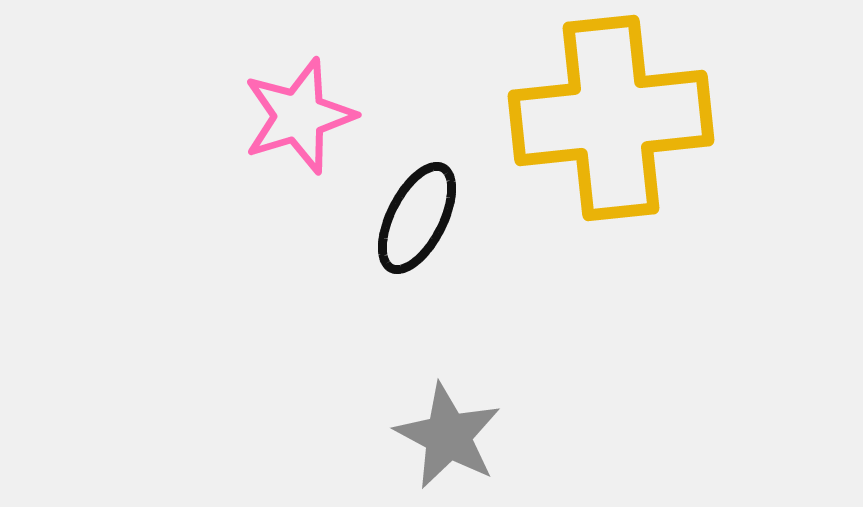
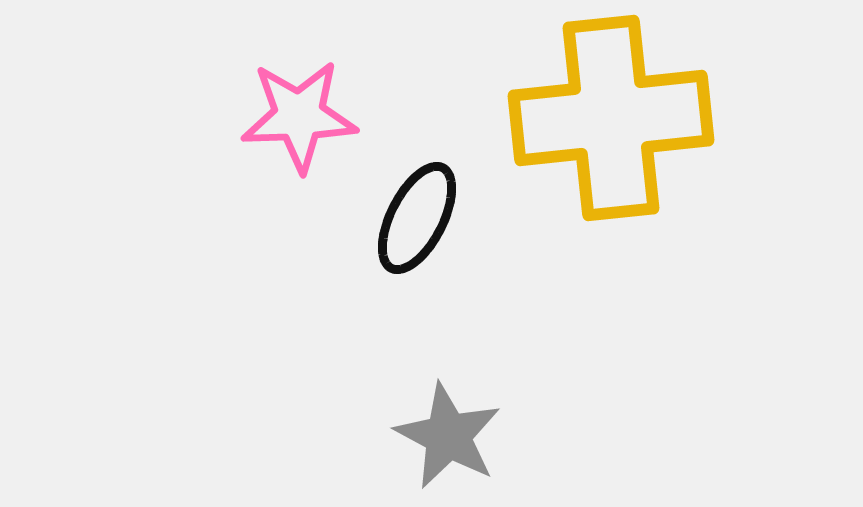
pink star: rotated 15 degrees clockwise
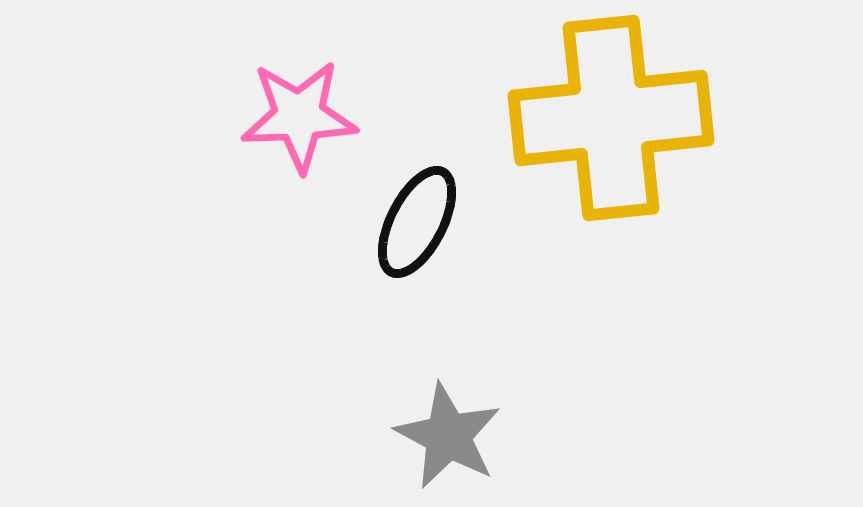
black ellipse: moved 4 px down
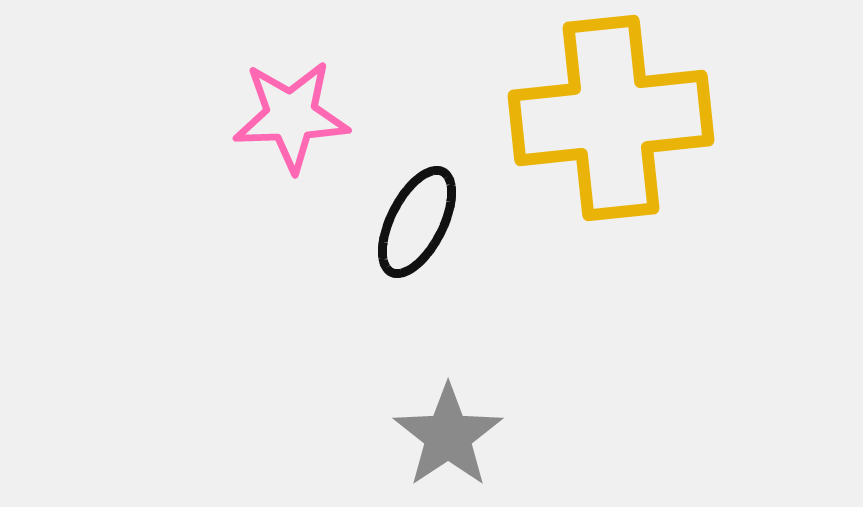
pink star: moved 8 px left
gray star: rotated 10 degrees clockwise
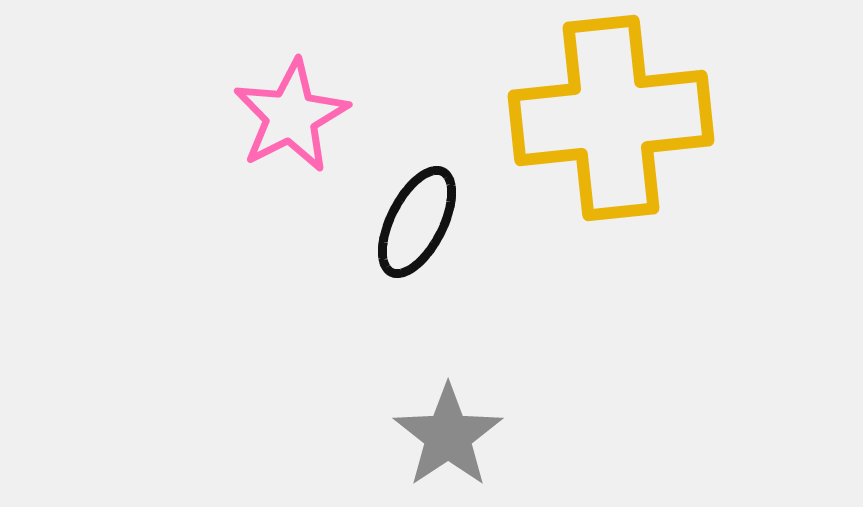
pink star: rotated 25 degrees counterclockwise
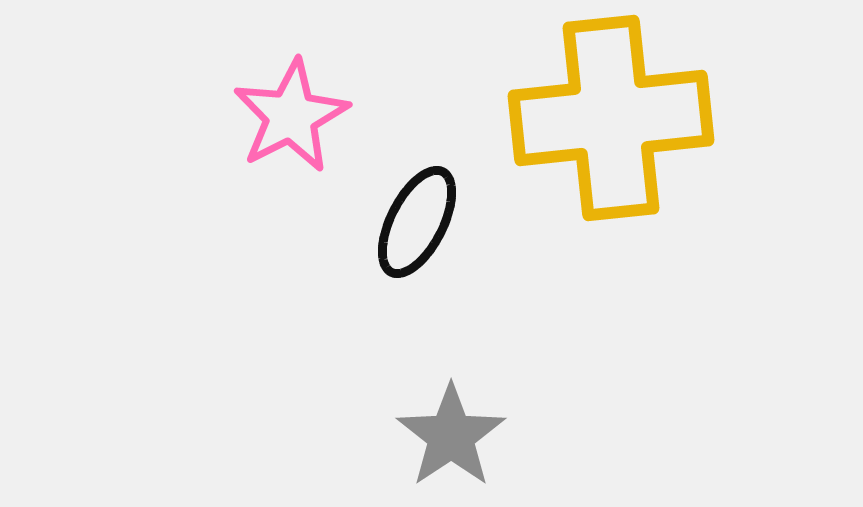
gray star: moved 3 px right
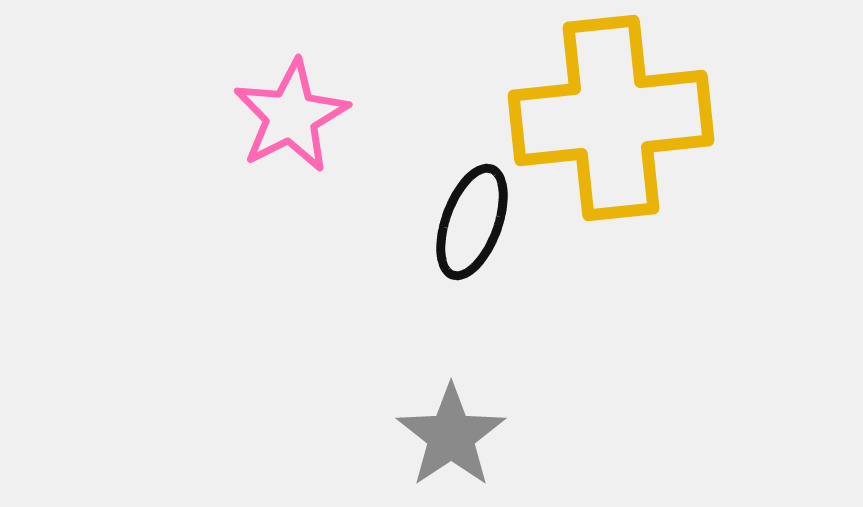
black ellipse: moved 55 px right; rotated 7 degrees counterclockwise
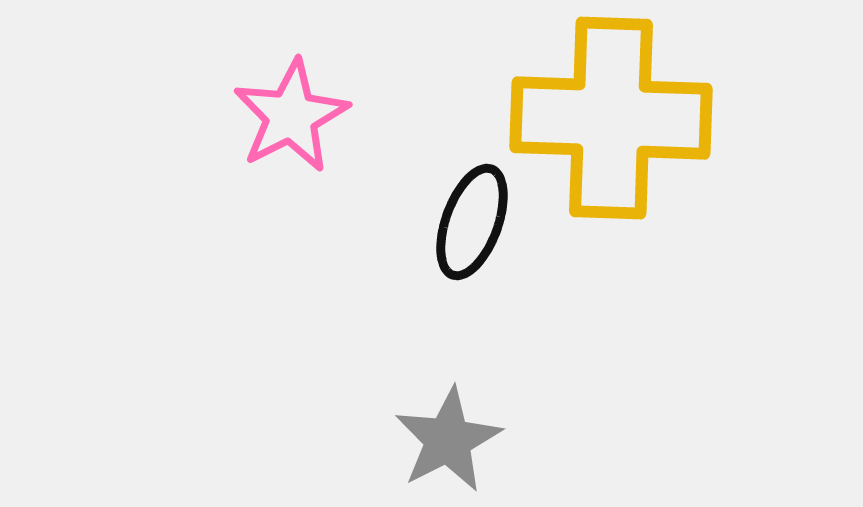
yellow cross: rotated 8 degrees clockwise
gray star: moved 3 px left, 4 px down; rotated 7 degrees clockwise
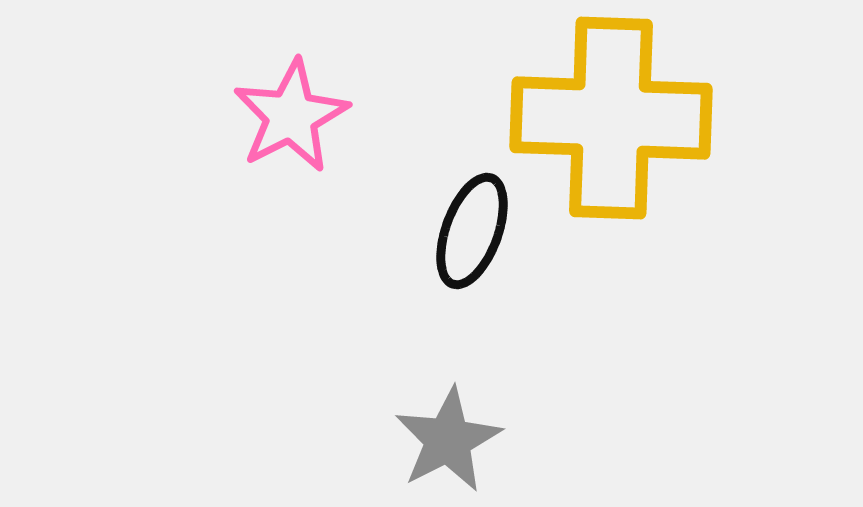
black ellipse: moved 9 px down
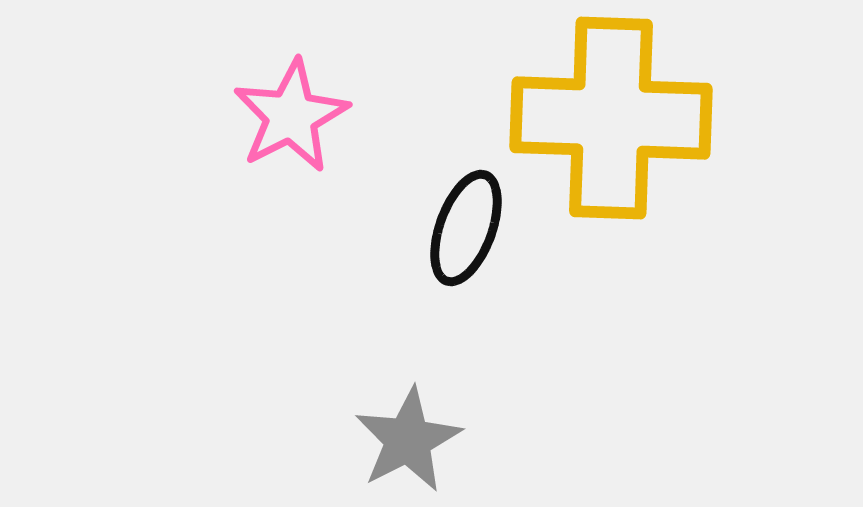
black ellipse: moved 6 px left, 3 px up
gray star: moved 40 px left
